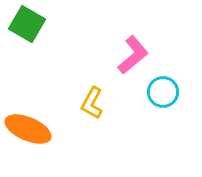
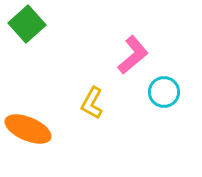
green square: rotated 18 degrees clockwise
cyan circle: moved 1 px right
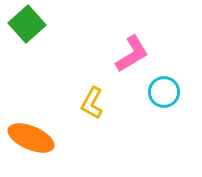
pink L-shape: moved 1 px left, 1 px up; rotated 9 degrees clockwise
orange ellipse: moved 3 px right, 9 px down
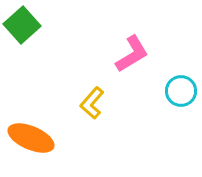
green square: moved 5 px left, 1 px down
cyan circle: moved 17 px right, 1 px up
yellow L-shape: rotated 12 degrees clockwise
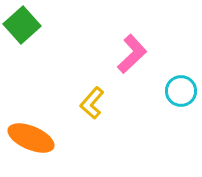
pink L-shape: rotated 12 degrees counterclockwise
